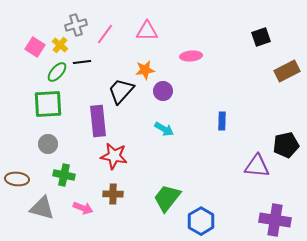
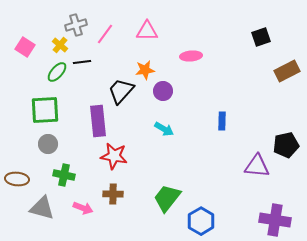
pink square: moved 10 px left
green square: moved 3 px left, 6 px down
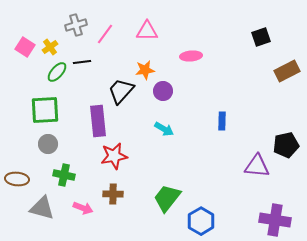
yellow cross: moved 10 px left, 2 px down; rotated 14 degrees clockwise
red star: rotated 20 degrees counterclockwise
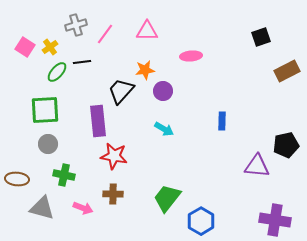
red star: rotated 20 degrees clockwise
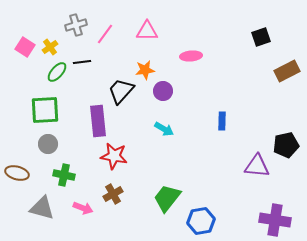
brown ellipse: moved 6 px up; rotated 10 degrees clockwise
brown cross: rotated 30 degrees counterclockwise
blue hexagon: rotated 20 degrees clockwise
